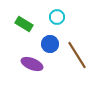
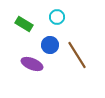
blue circle: moved 1 px down
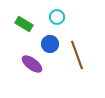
blue circle: moved 1 px up
brown line: rotated 12 degrees clockwise
purple ellipse: rotated 15 degrees clockwise
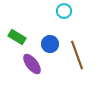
cyan circle: moved 7 px right, 6 px up
green rectangle: moved 7 px left, 13 px down
purple ellipse: rotated 15 degrees clockwise
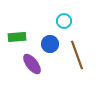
cyan circle: moved 10 px down
green rectangle: rotated 36 degrees counterclockwise
